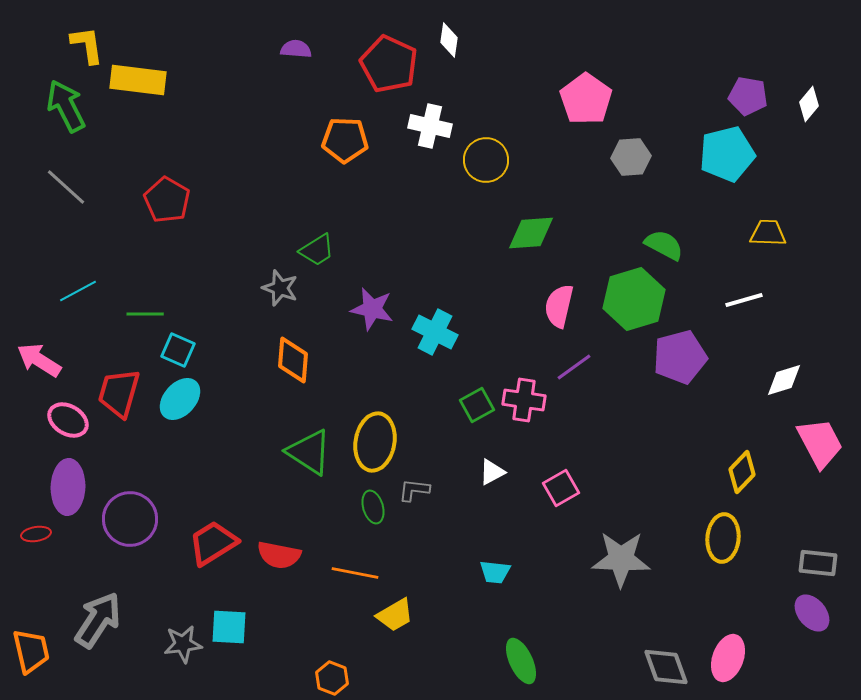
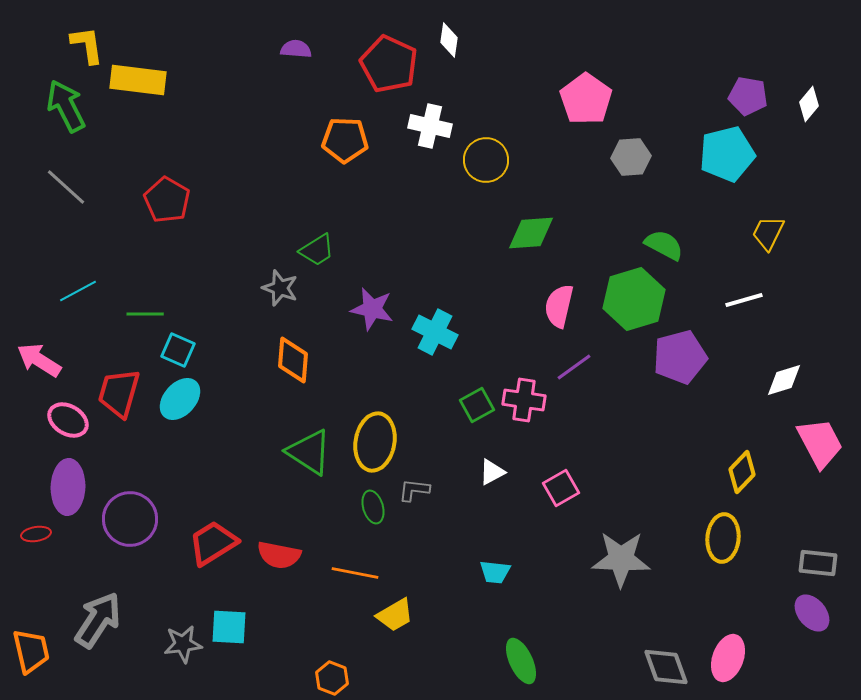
yellow trapezoid at (768, 233): rotated 66 degrees counterclockwise
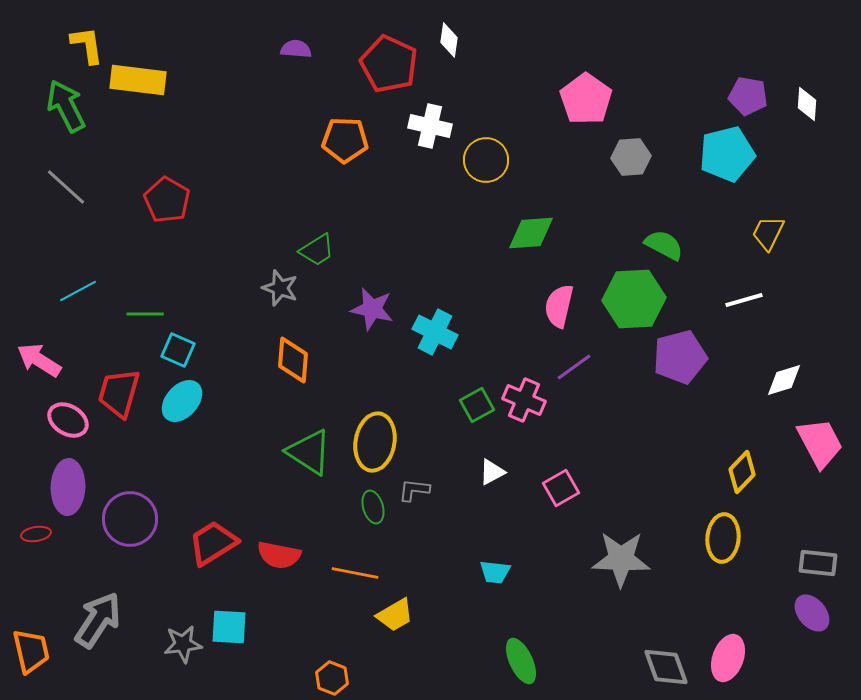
white diamond at (809, 104): moved 2 px left; rotated 36 degrees counterclockwise
green hexagon at (634, 299): rotated 14 degrees clockwise
cyan ellipse at (180, 399): moved 2 px right, 2 px down
pink cross at (524, 400): rotated 15 degrees clockwise
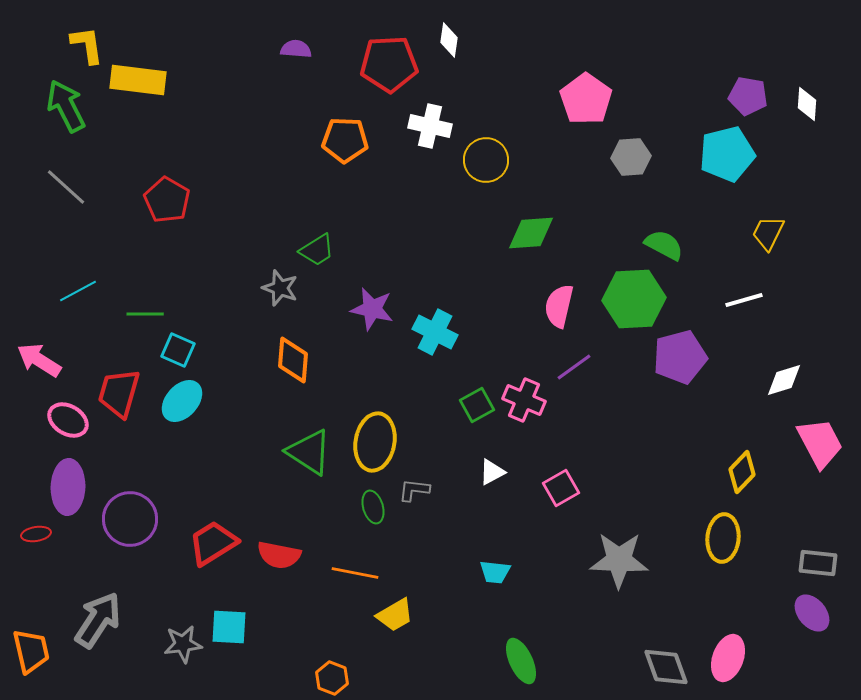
red pentagon at (389, 64): rotated 28 degrees counterclockwise
gray star at (621, 559): moved 2 px left, 1 px down
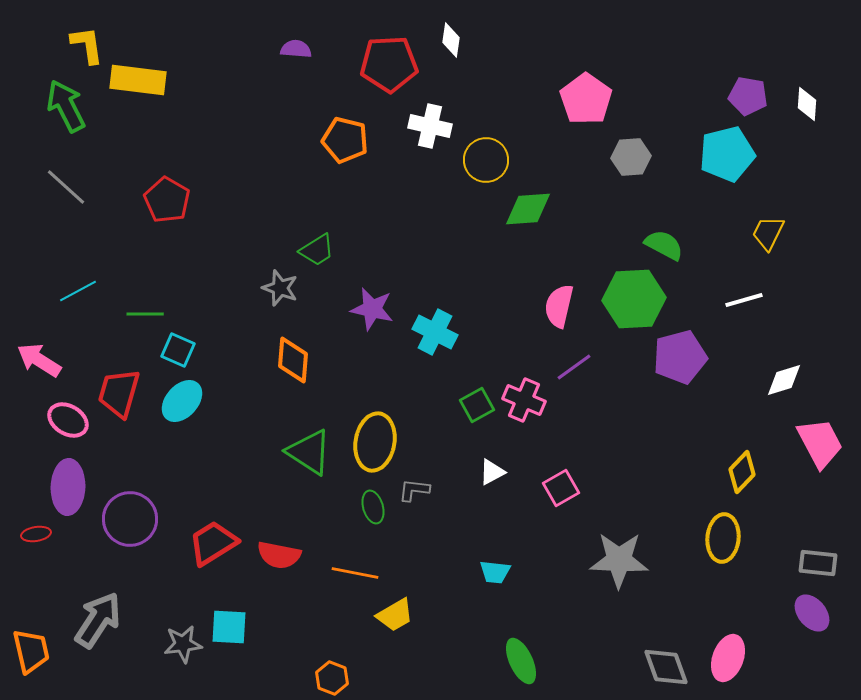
white diamond at (449, 40): moved 2 px right
orange pentagon at (345, 140): rotated 12 degrees clockwise
green diamond at (531, 233): moved 3 px left, 24 px up
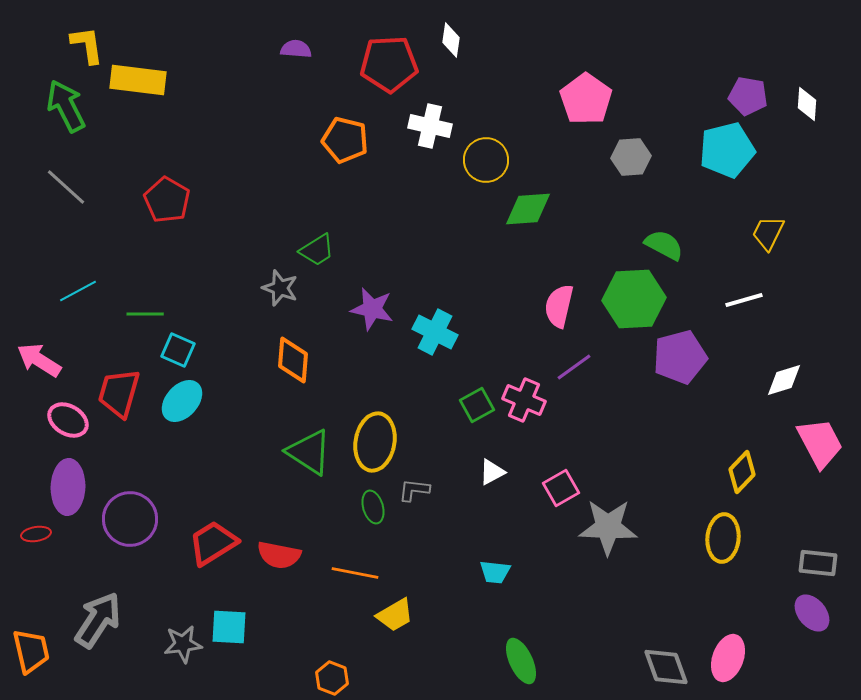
cyan pentagon at (727, 154): moved 4 px up
gray star at (619, 560): moved 11 px left, 33 px up
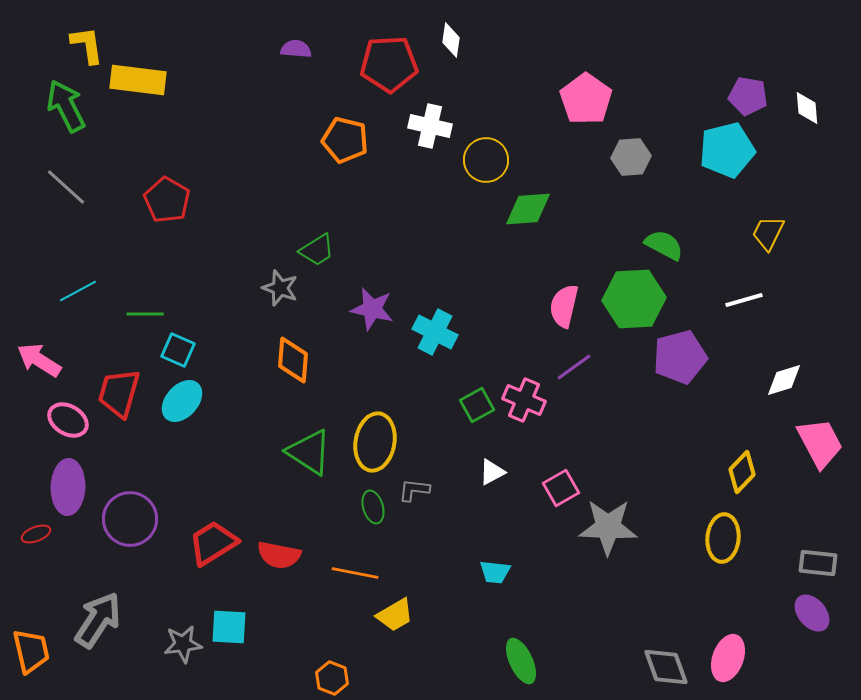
white diamond at (807, 104): moved 4 px down; rotated 8 degrees counterclockwise
pink semicircle at (559, 306): moved 5 px right
red ellipse at (36, 534): rotated 12 degrees counterclockwise
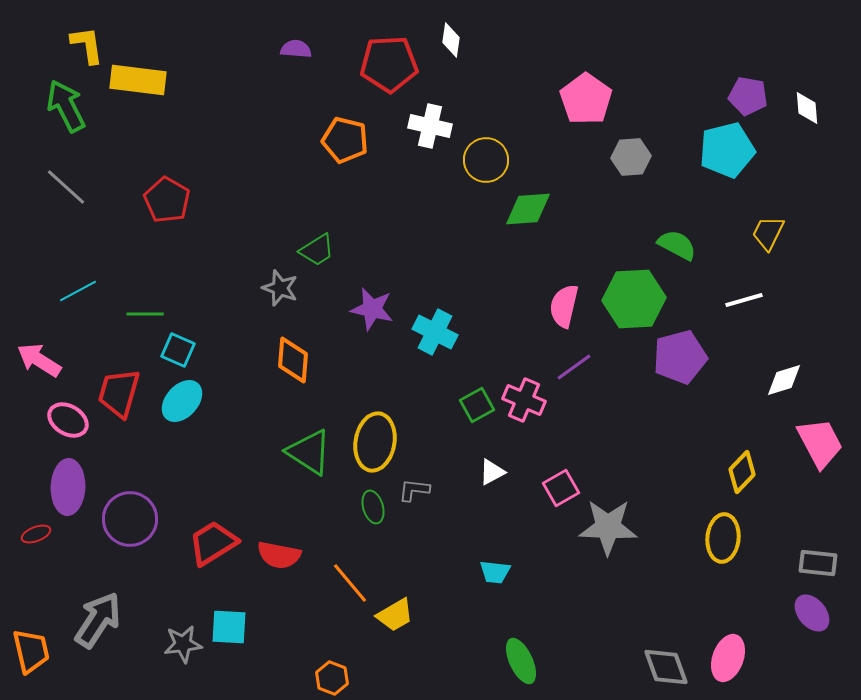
green semicircle at (664, 245): moved 13 px right
orange line at (355, 573): moved 5 px left, 10 px down; rotated 39 degrees clockwise
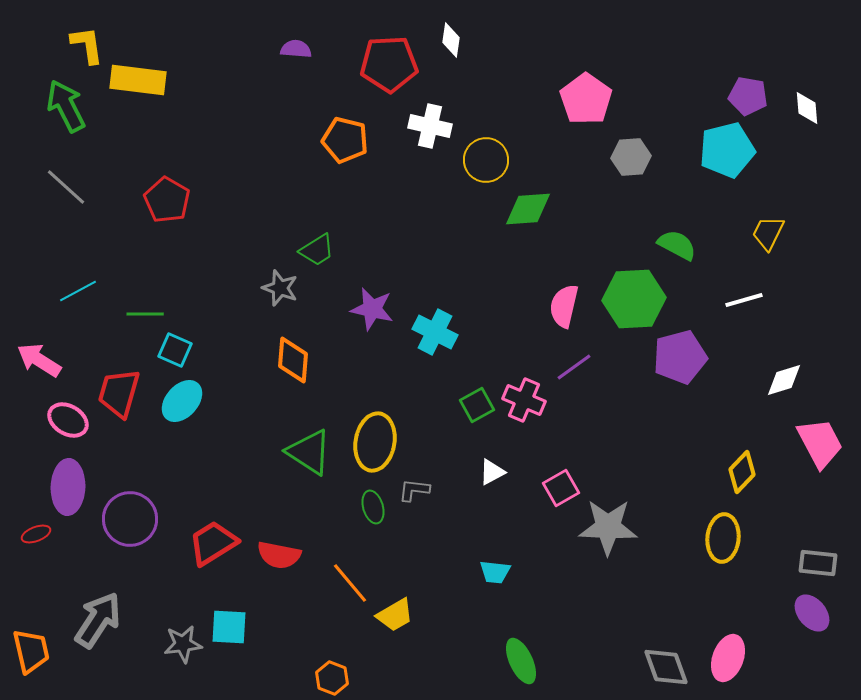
cyan square at (178, 350): moved 3 px left
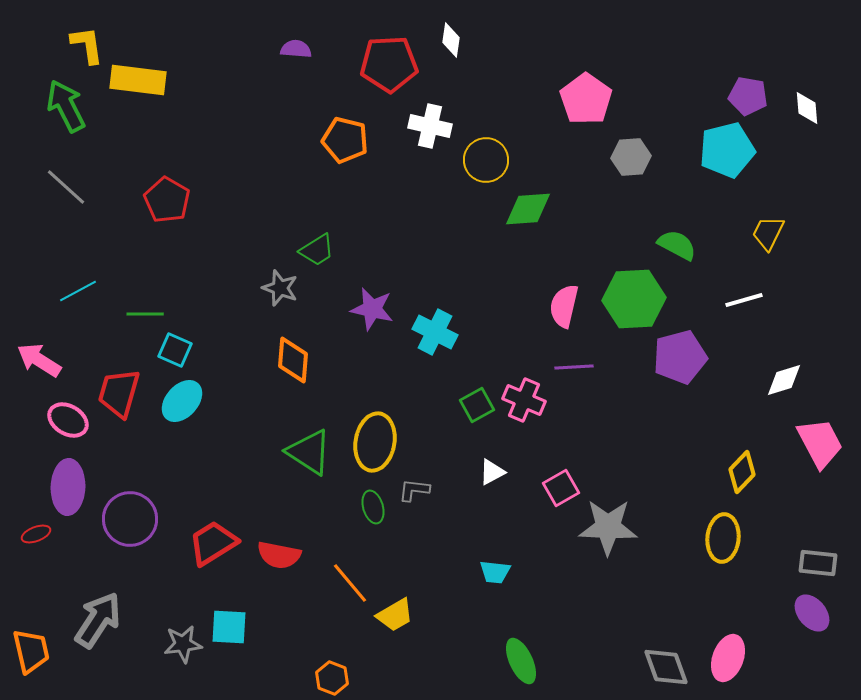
purple line at (574, 367): rotated 33 degrees clockwise
